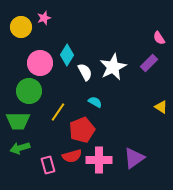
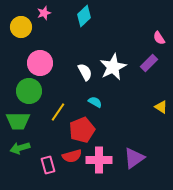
pink star: moved 5 px up
cyan diamond: moved 17 px right, 39 px up; rotated 15 degrees clockwise
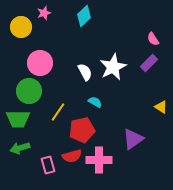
pink semicircle: moved 6 px left, 1 px down
green trapezoid: moved 2 px up
red pentagon: rotated 10 degrees clockwise
purple triangle: moved 1 px left, 19 px up
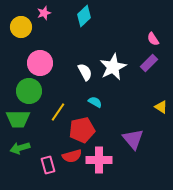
purple triangle: rotated 35 degrees counterclockwise
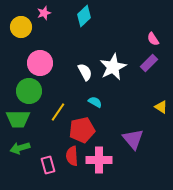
red semicircle: rotated 102 degrees clockwise
